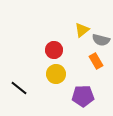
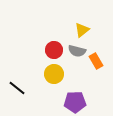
gray semicircle: moved 24 px left, 11 px down
yellow circle: moved 2 px left
black line: moved 2 px left
purple pentagon: moved 8 px left, 6 px down
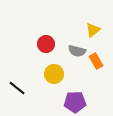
yellow triangle: moved 11 px right
red circle: moved 8 px left, 6 px up
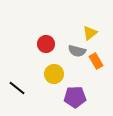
yellow triangle: moved 3 px left, 3 px down
purple pentagon: moved 5 px up
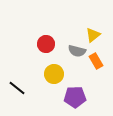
yellow triangle: moved 3 px right, 2 px down
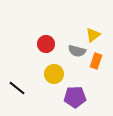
orange rectangle: rotated 49 degrees clockwise
